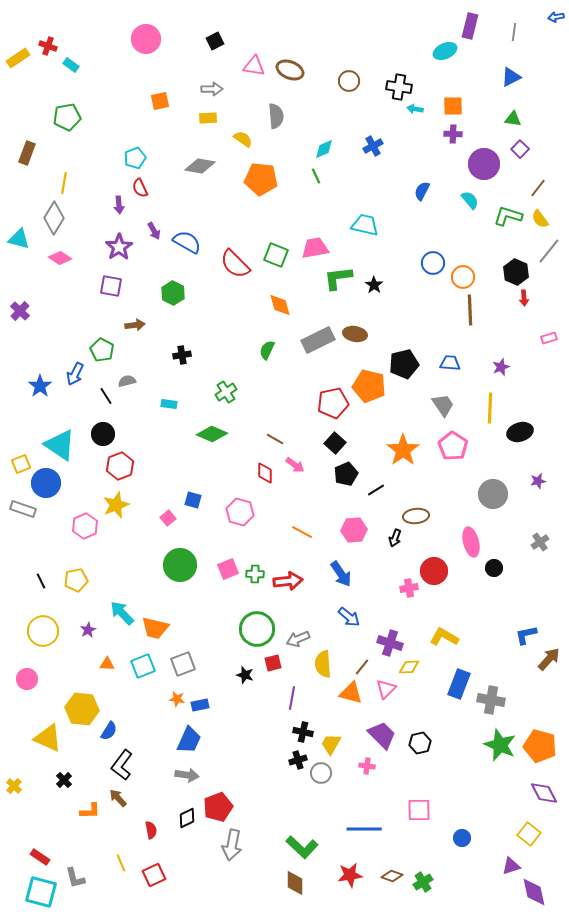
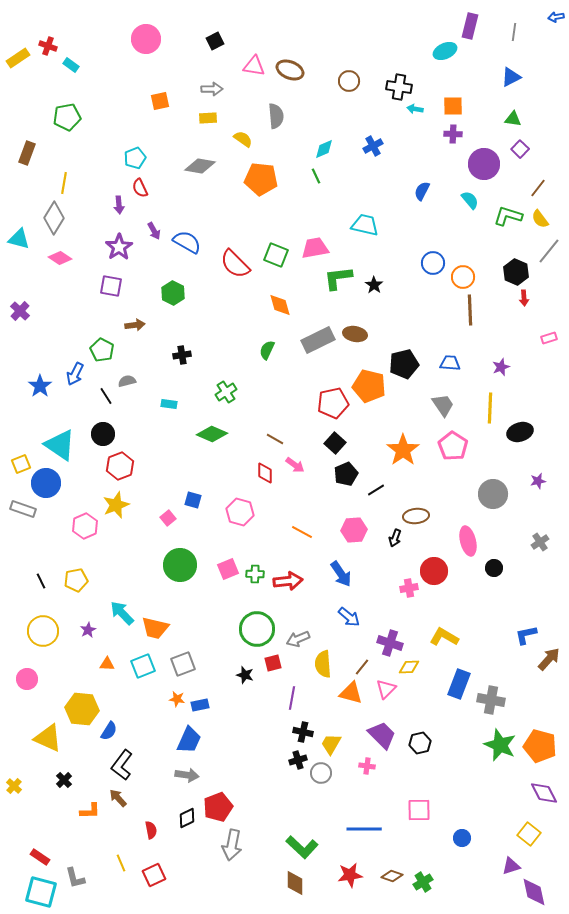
pink ellipse at (471, 542): moved 3 px left, 1 px up
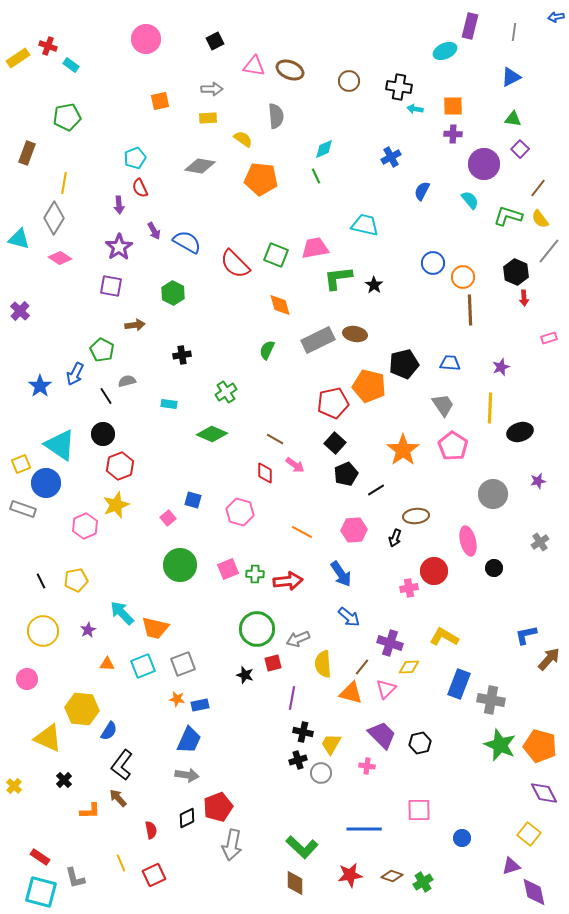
blue cross at (373, 146): moved 18 px right, 11 px down
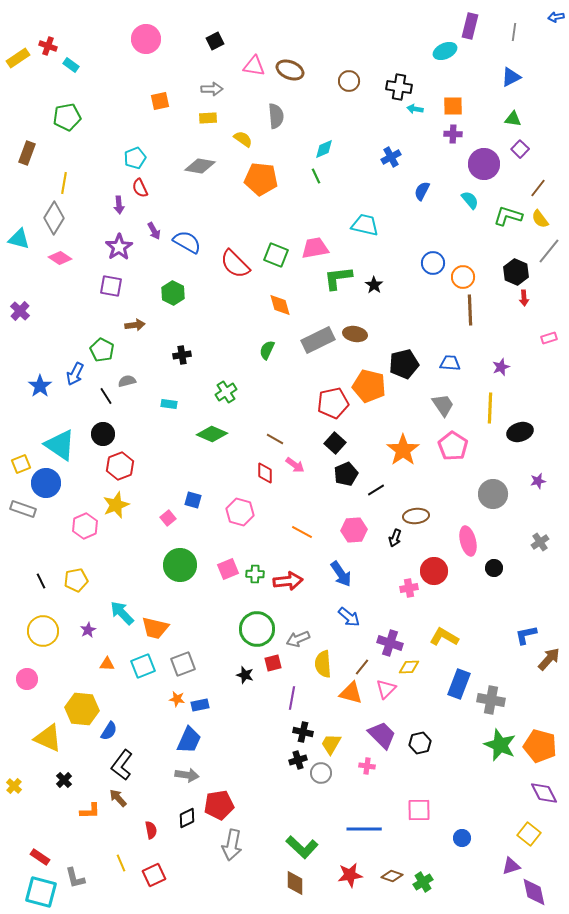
red pentagon at (218, 807): moved 1 px right, 2 px up; rotated 12 degrees clockwise
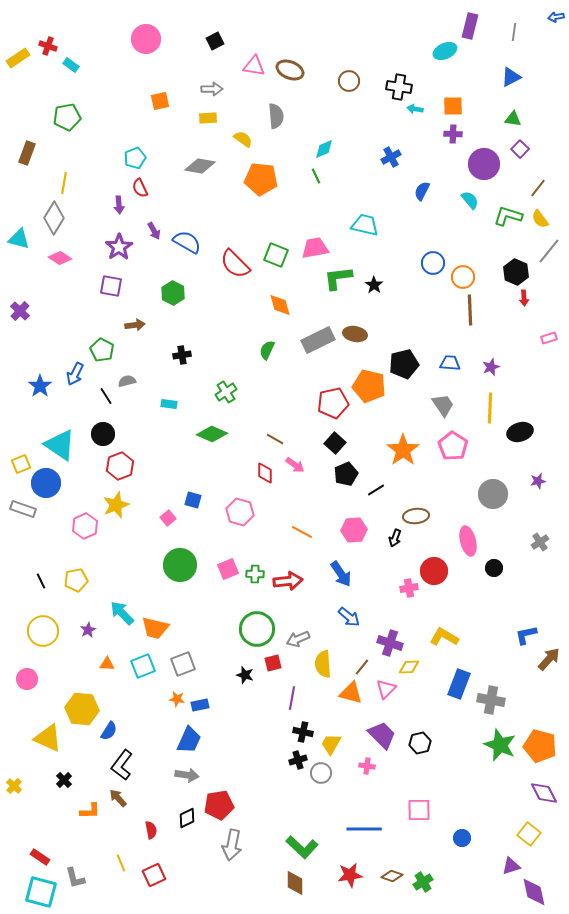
purple star at (501, 367): moved 10 px left
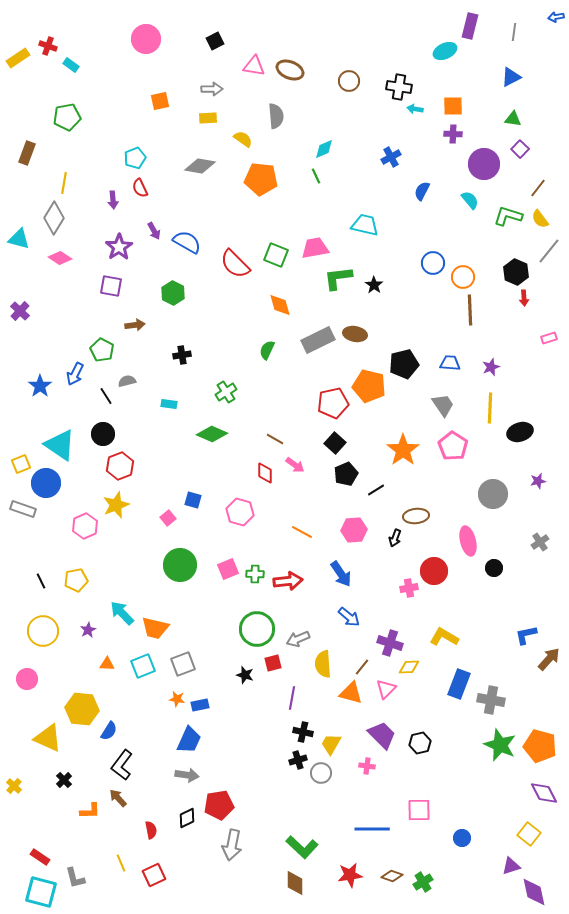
purple arrow at (119, 205): moved 6 px left, 5 px up
blue line at (364, 829): moved 8 px right
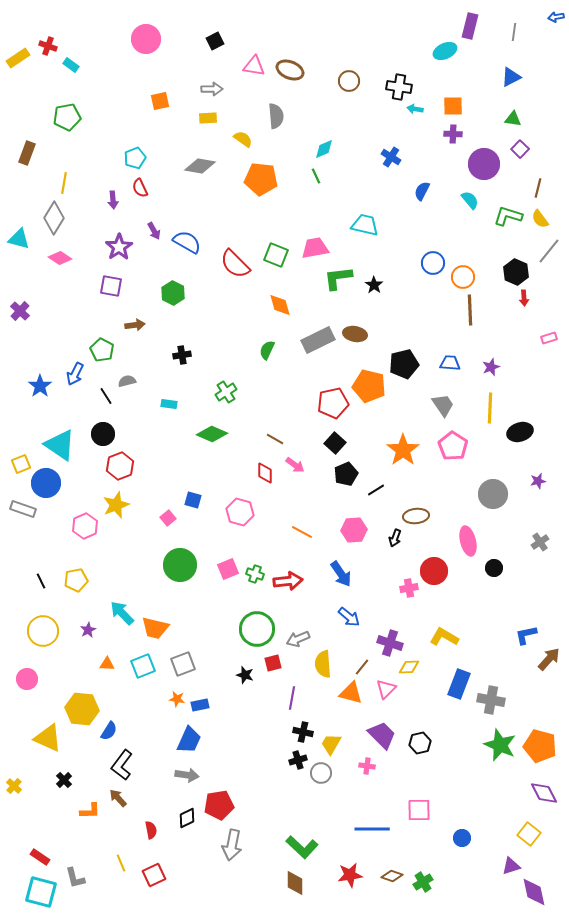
blue cross at (391, 157): rotated 30 degrees counterclockwise
brown line at (538, 188): rotated 24 degrees counterclockwise
green cross at (255, 574): rotated 18 degrees clockwise
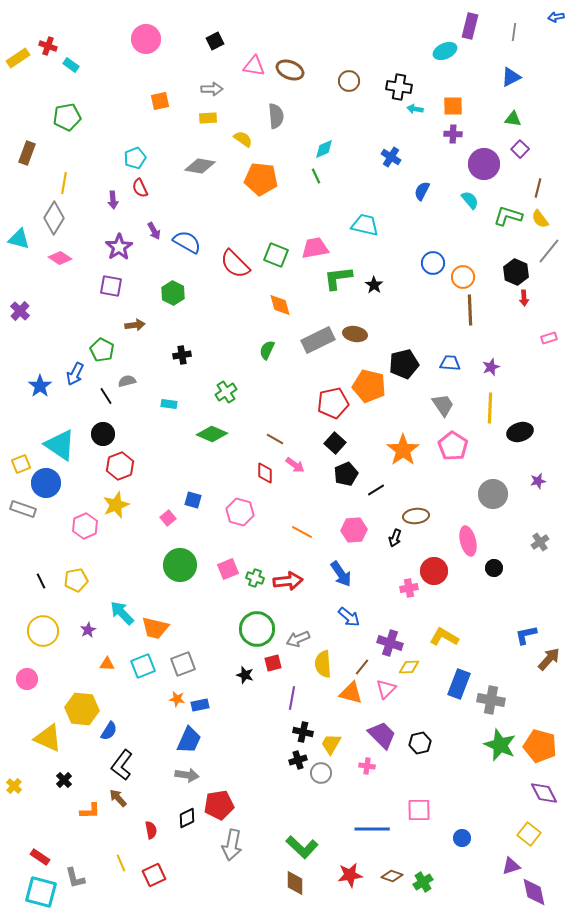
green cross at (255, 574): moved 4 px down
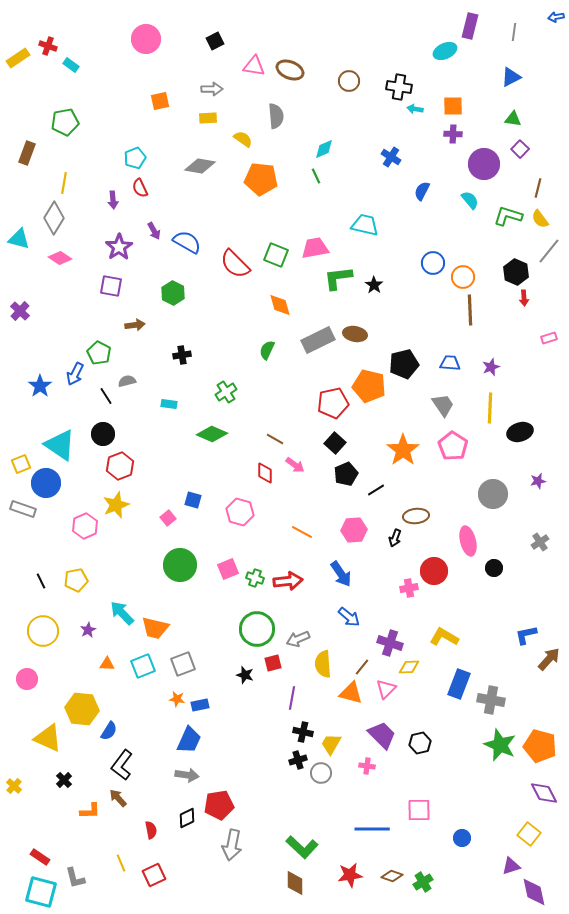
green pentagon at (67, 117): moved 2 px left, 5 px down
green pentagon at (102, 350): moved 3 px left, 3 px down
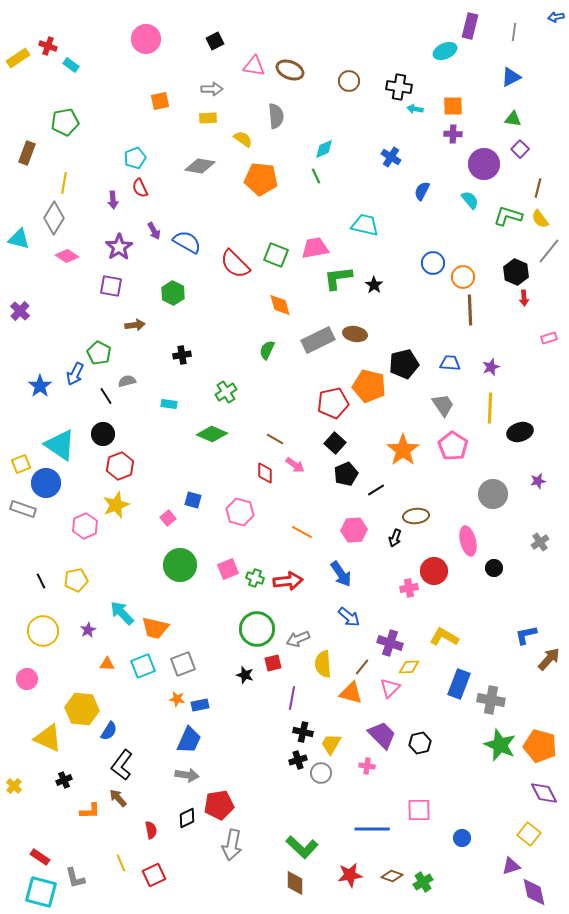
pink diamond at (60, 258): moved 7 px right, 2 px up
pink triangle at (386, 689): moved 4 px right, 1 px up
black cross at (64, 780): rotated 21 degrees clockwise
